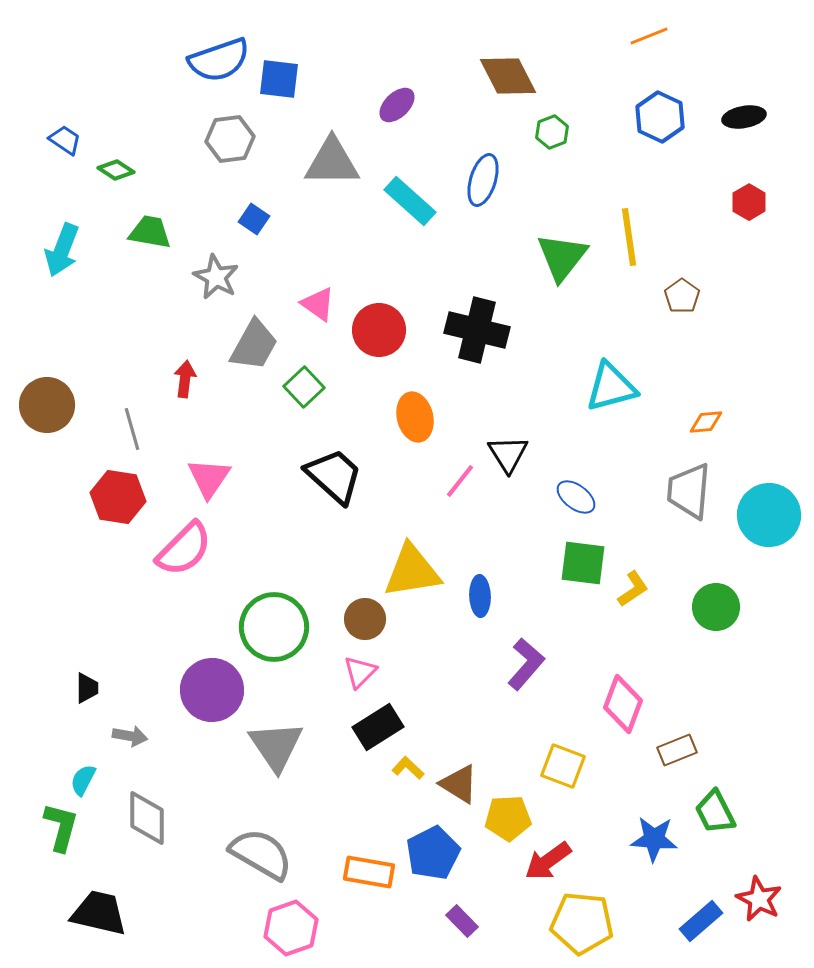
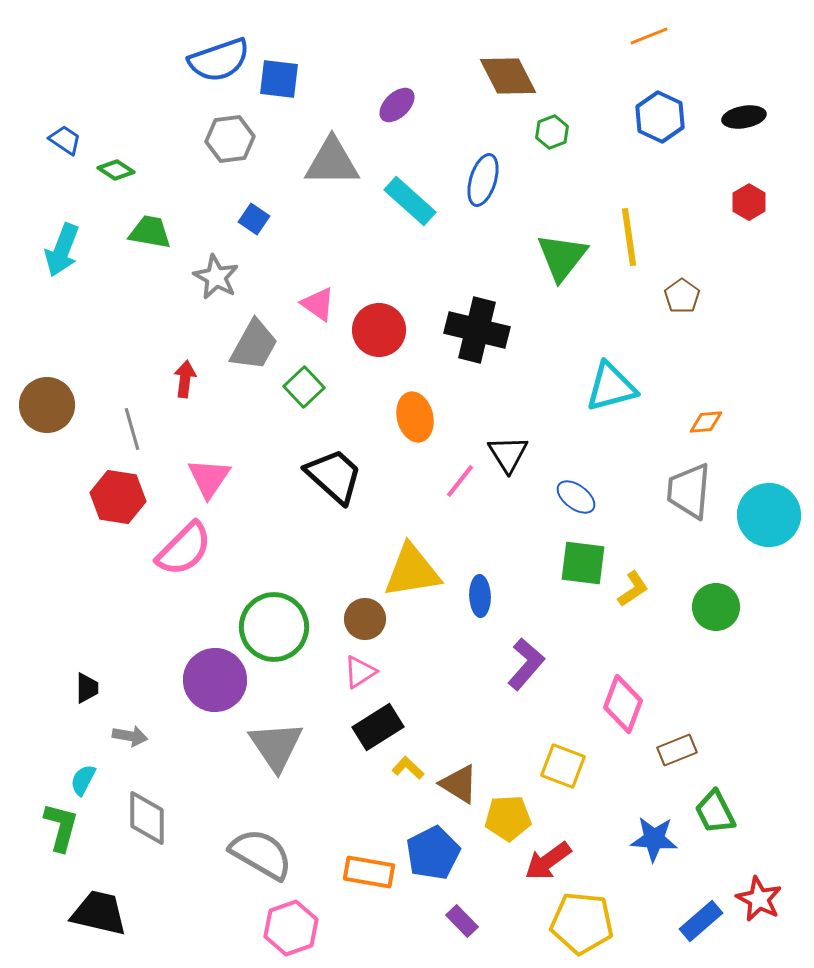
pink triangle at (360, 672): rotated 12 degrees clockwise
purple circle at (212, 690): moved 3 px right, 10 px up
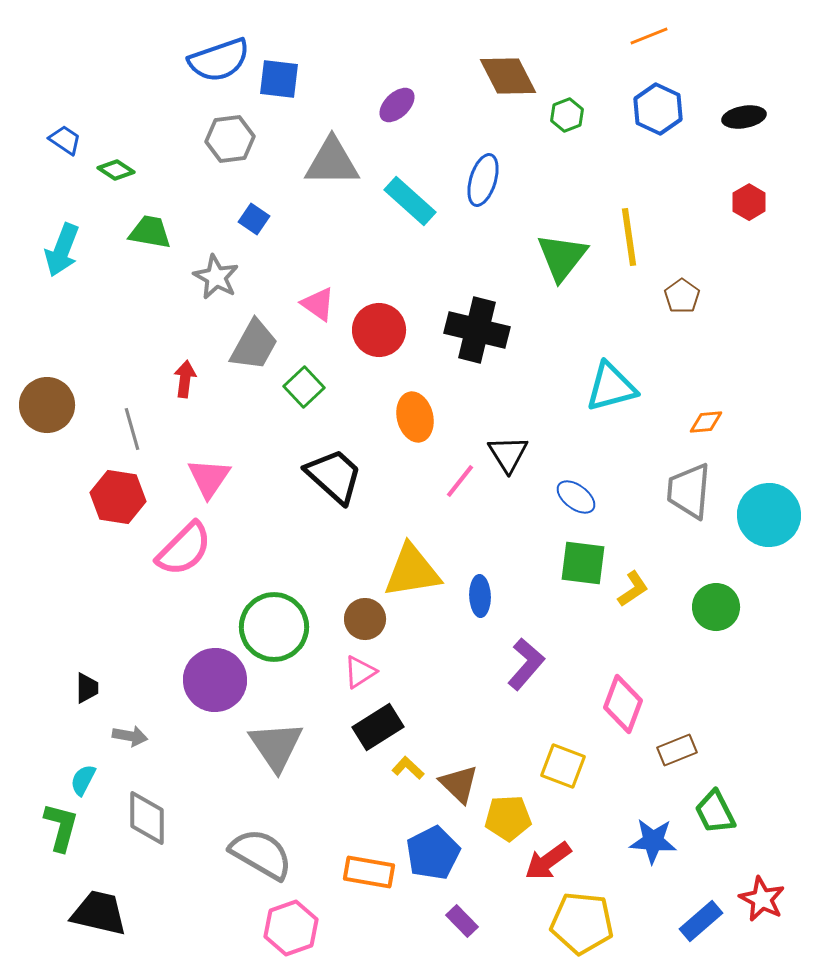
blue hexagon at (660, 117): moved 2 px left, 8 px up
green hexagon at (552, 132): moved 15 px right, 17 px up
brown triangle at (459, 784): rotated 12 degrees clockwise
blue star at (654, 839): moved 1 px left, 2 px down
red star at (759, 899): moved 3 px right
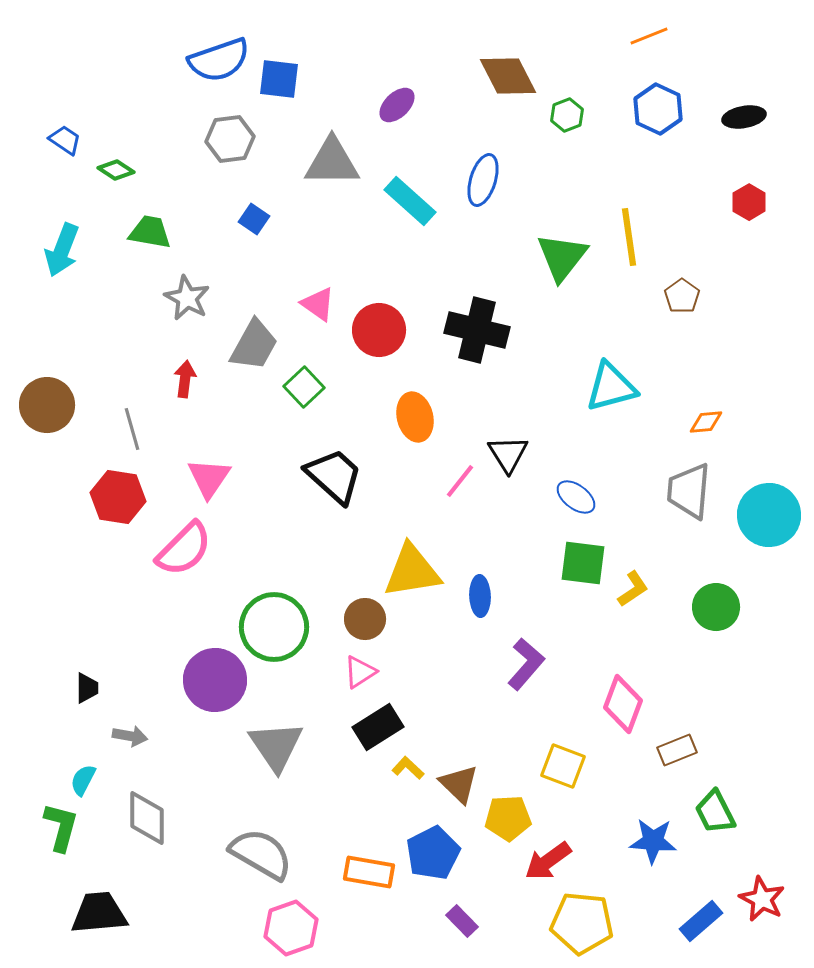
gray star at (216, 277): moved 29 px left, 21 px down
black trapezoid at (99, 913): rotated 18 degrees counterclockwise
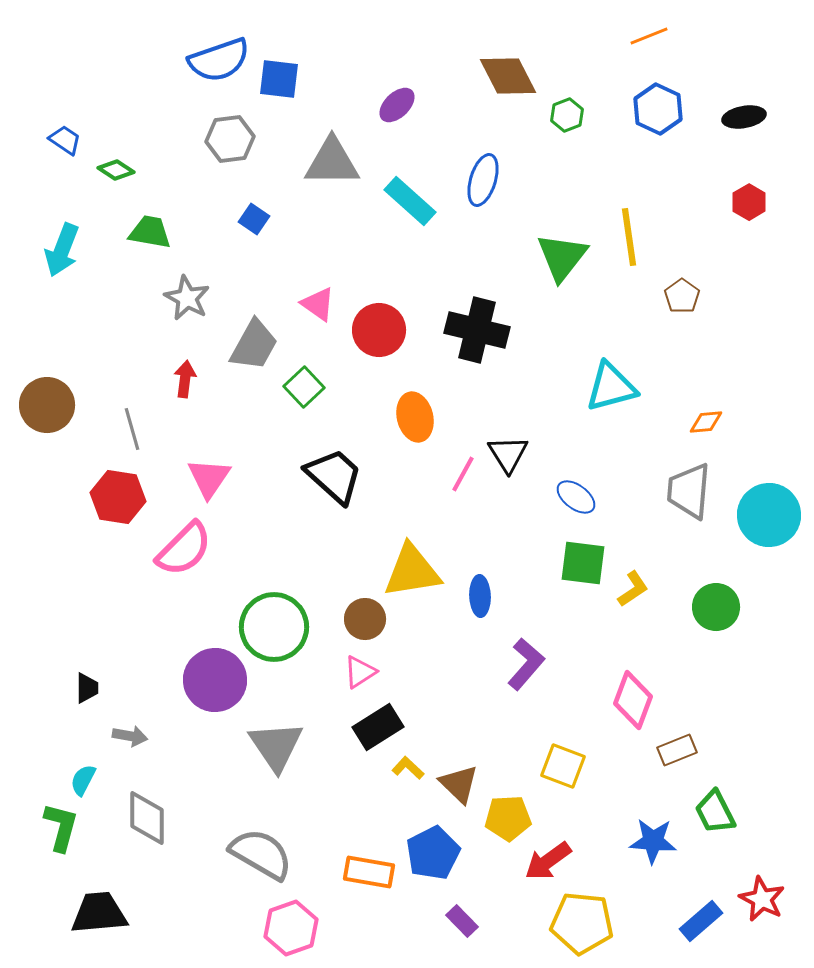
pink line at (460, 481): moved 3 px right, 7 px up; rotated 9 degrees counterclockwise
pink diamond at (623, 704): moved 10 px right, 4 px up
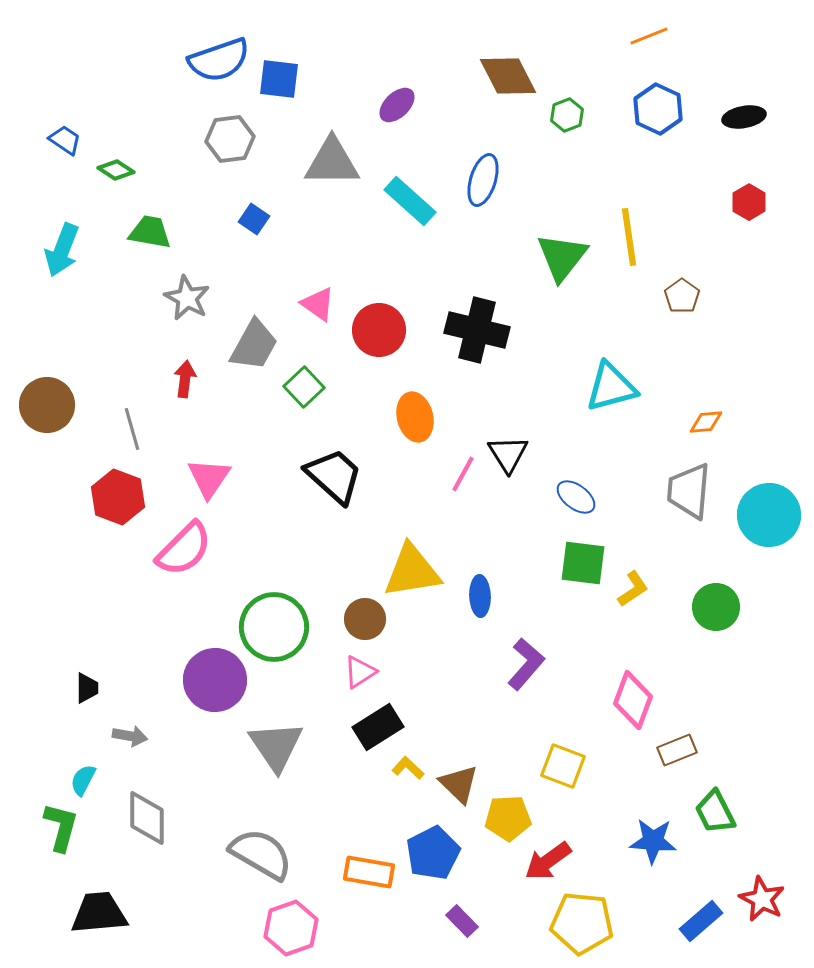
red hexagon at (118, 497): rotated 12 degrees clockwise
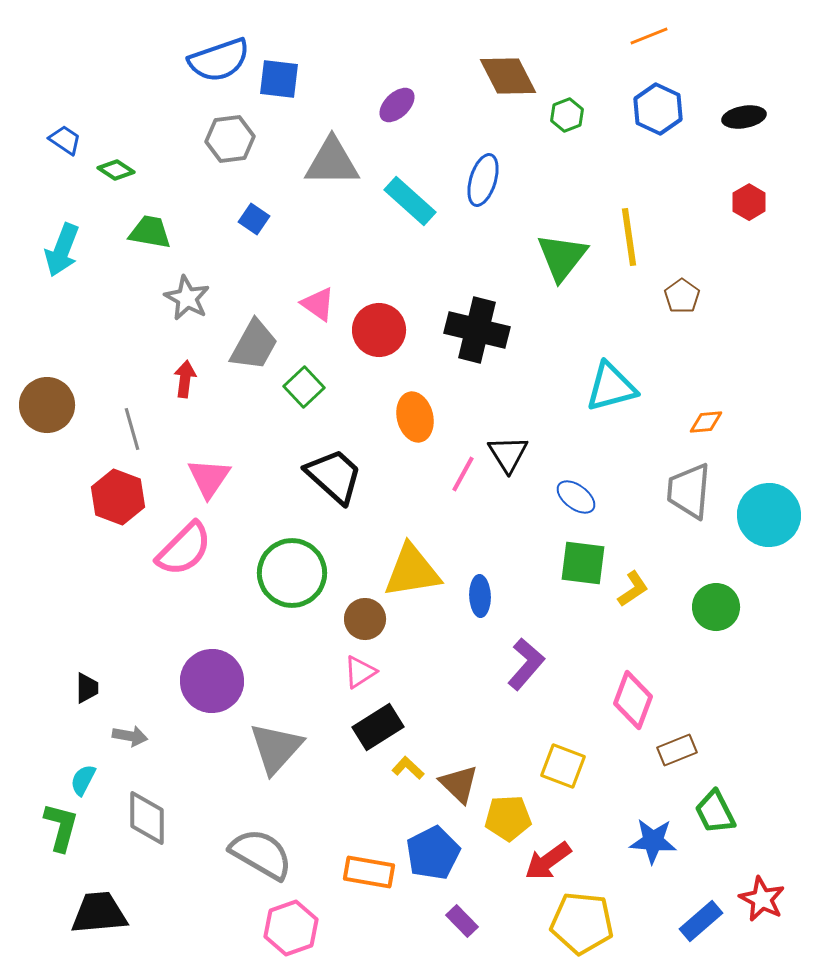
green circle at (274, 627): moved 18 px right, 54 px up
purple circle at (215, 680): moved 3 px left, 1 px down
gray triangle at (276, 746): moved 2 px down; rotated 16 degrees clockwise
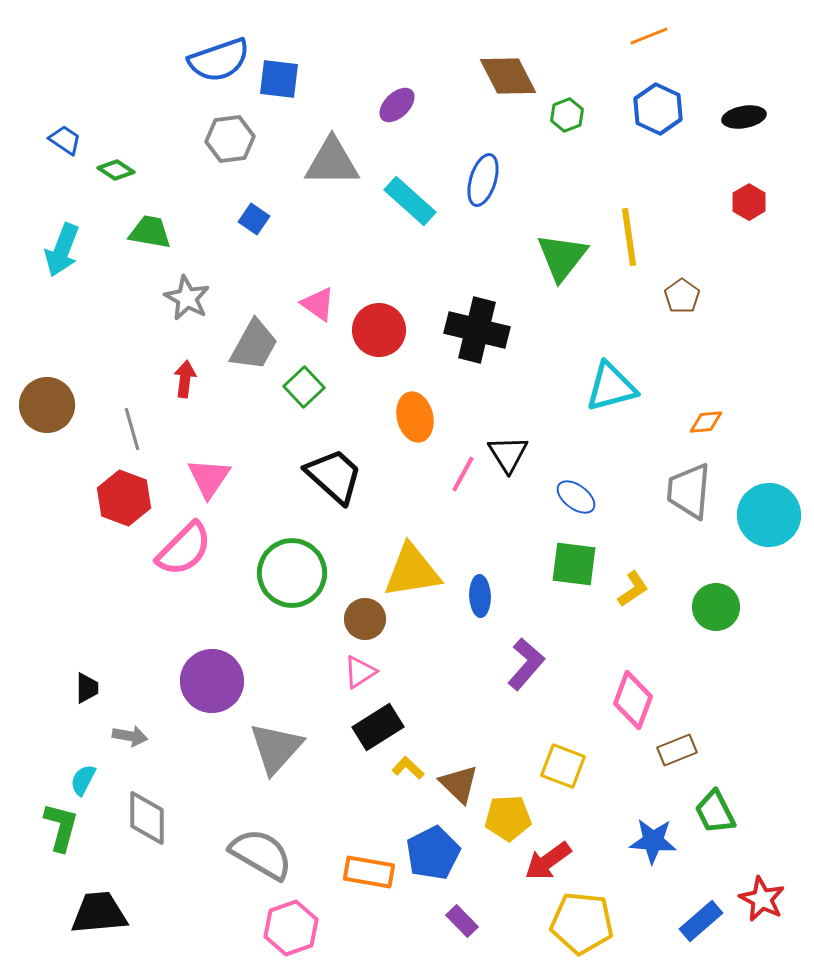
red hexagon at (118, 497): moved 6 px right, 1 px down
green square at (583, 563): moved 9 px left, 1 px down
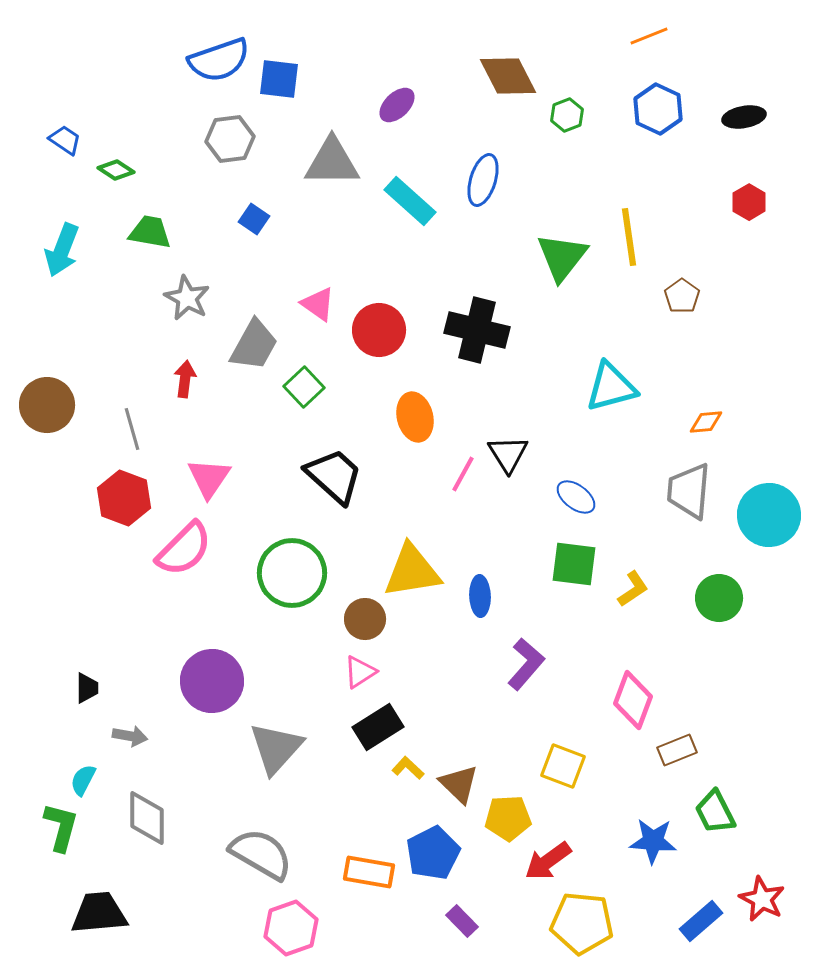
green circle at (716, 607): moved 3 px right, 9 px up
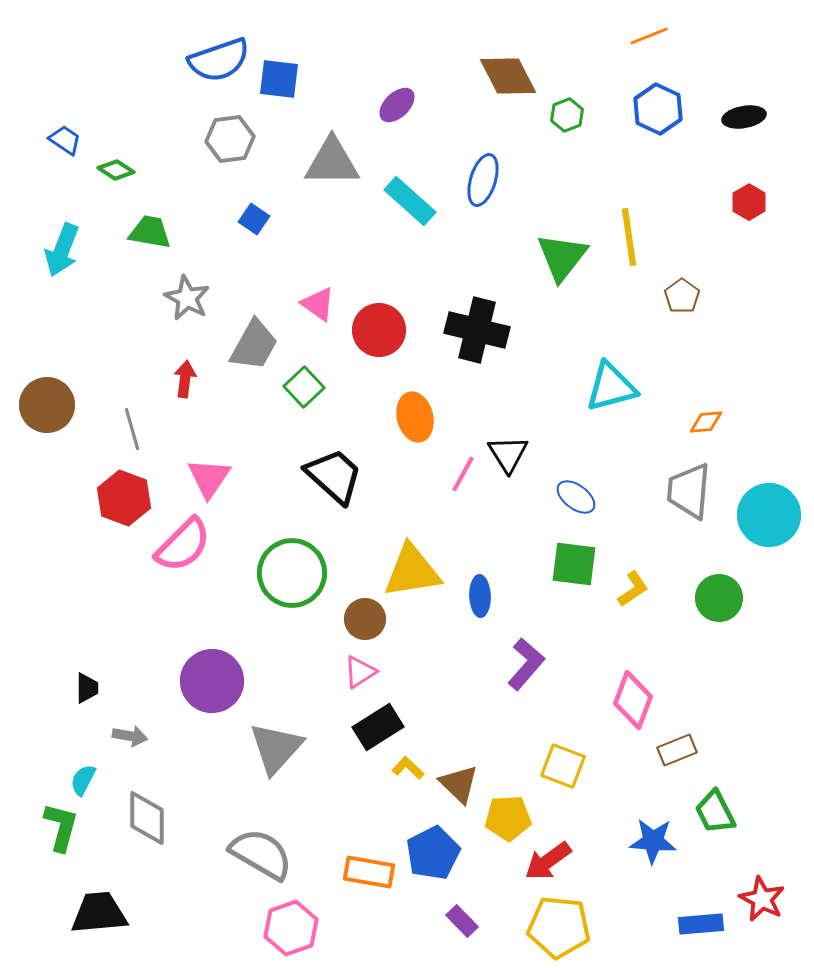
pink semicircle at (184, 549): moved 1 px left, 4 px up
blue rectangle at (701, 921): moved 3 px down; rotated 36 degrees clockwise
yellow pentagon at (582, 923): moved 23 px left, 4 px down
